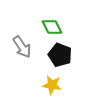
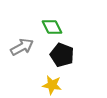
gray arrow: rotated 85 degrees counterclockwise
black pentagon: moved 2 px right
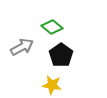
green diamond: rotated 25 degrees counterclockwise
black pentagon: moved 1 px left; rotated 15 degrees clockwise
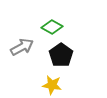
green diamond: rotated 10 degrees counterclockwise
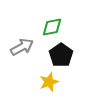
green diamond: rotated 40 degrees counterclockwise
yellow star: moved 3 px left, 3 px up; rotated 30 degrees counterclockwise
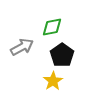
black pentagon: moved 1 px right
yellow star: moved 4 px right, 1 px up; rotated 12 degrees counterclockwise
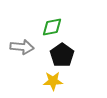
gray arrow: rotated 35 degrees clockwise
yellow star: rotated 30 degrees clockwise
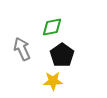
gray arrow: moved 2 px down; rotated 120 degrees counterclockwise
